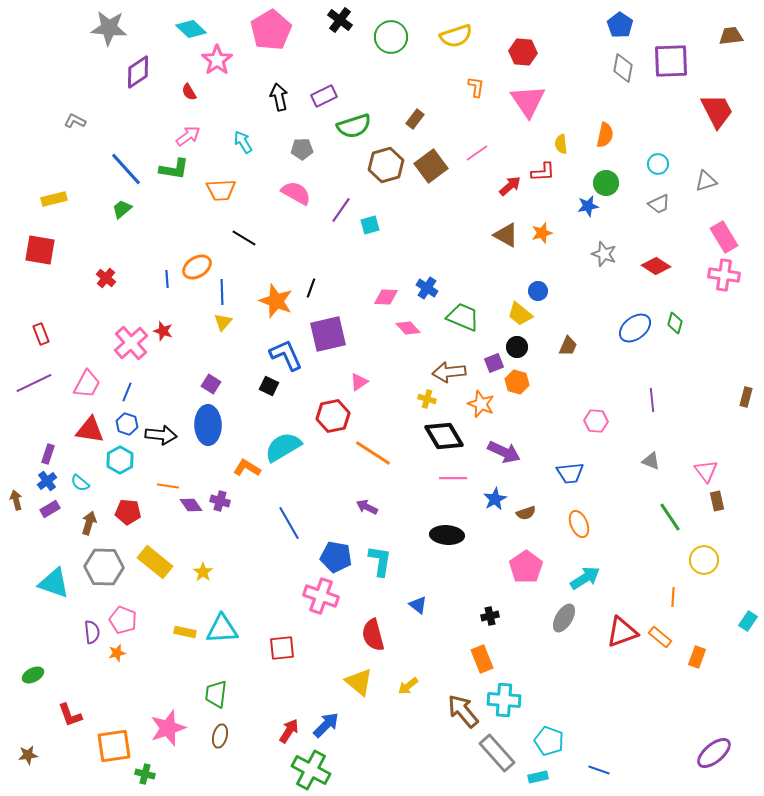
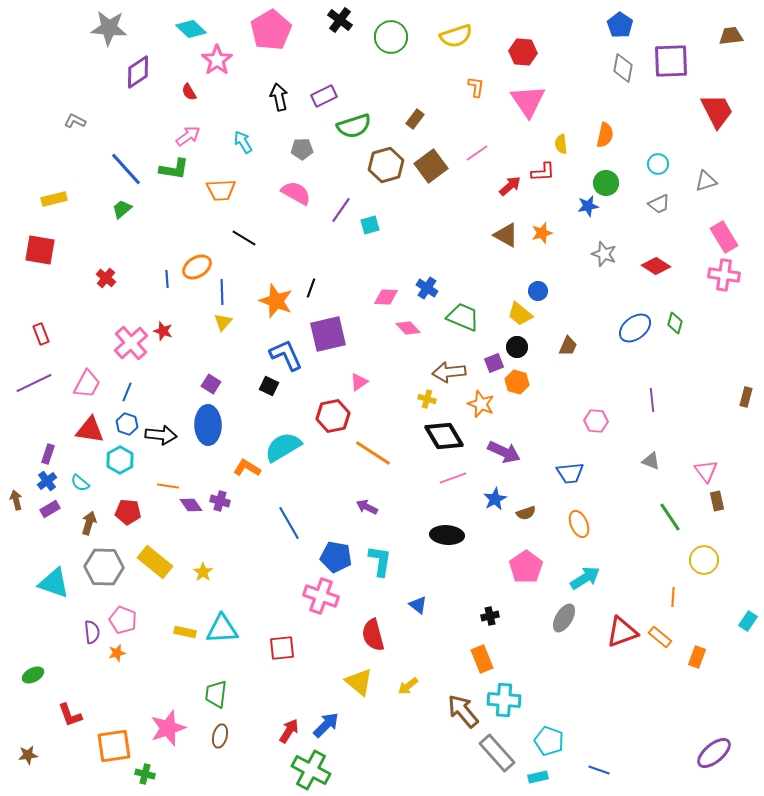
pink line at (453, 478): rotated 20 degrees counterclockwise
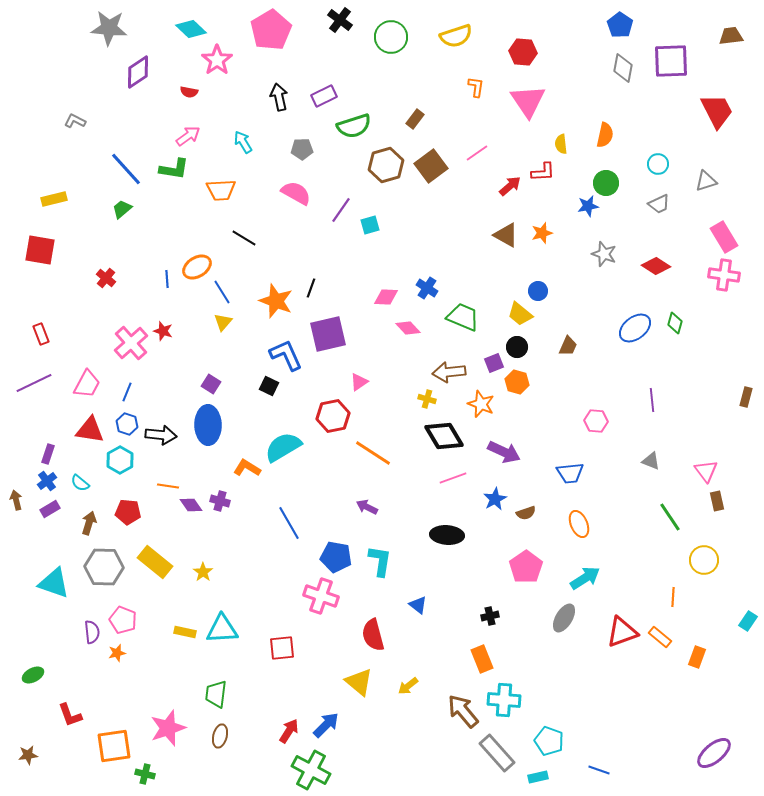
red semicircle at (189, 92): rotated 48 degrees counterclockwise
blue line at (222, 292): rotated 30 degrees counterclockwise
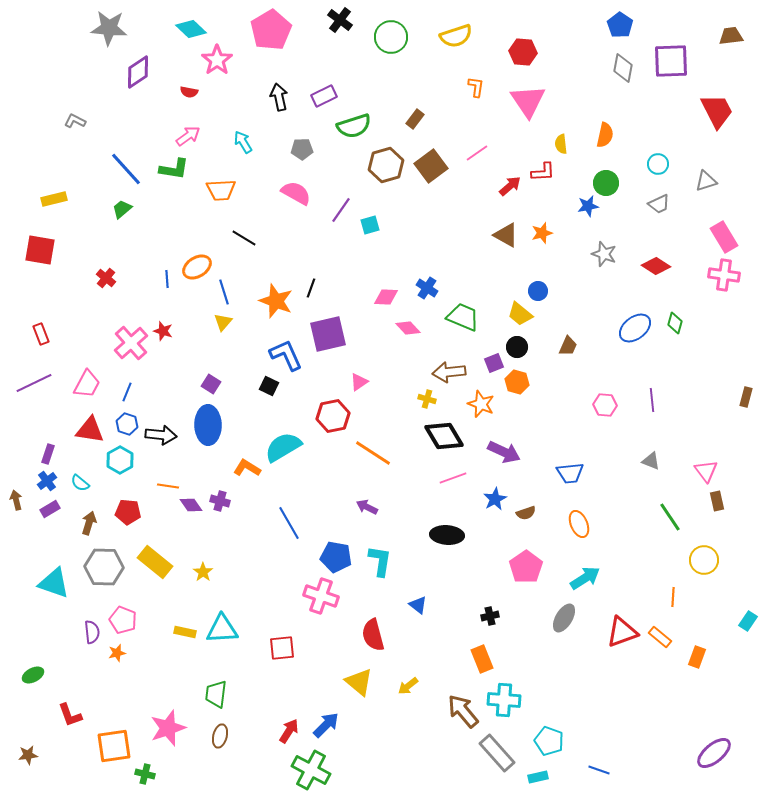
blue line at (222, 292): moved 2 px right; rotated 15 degrees clockwise
pink hexagon at (596, 421): moved 9 px right, 16 px up
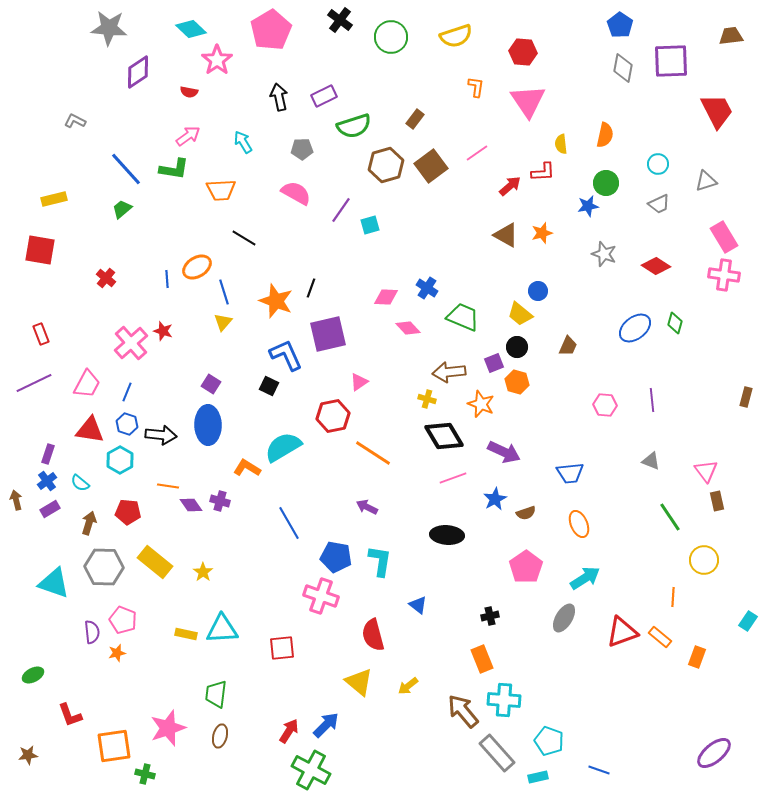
yellow rectangle at (185, 632): moved 1 px right, 2 px down
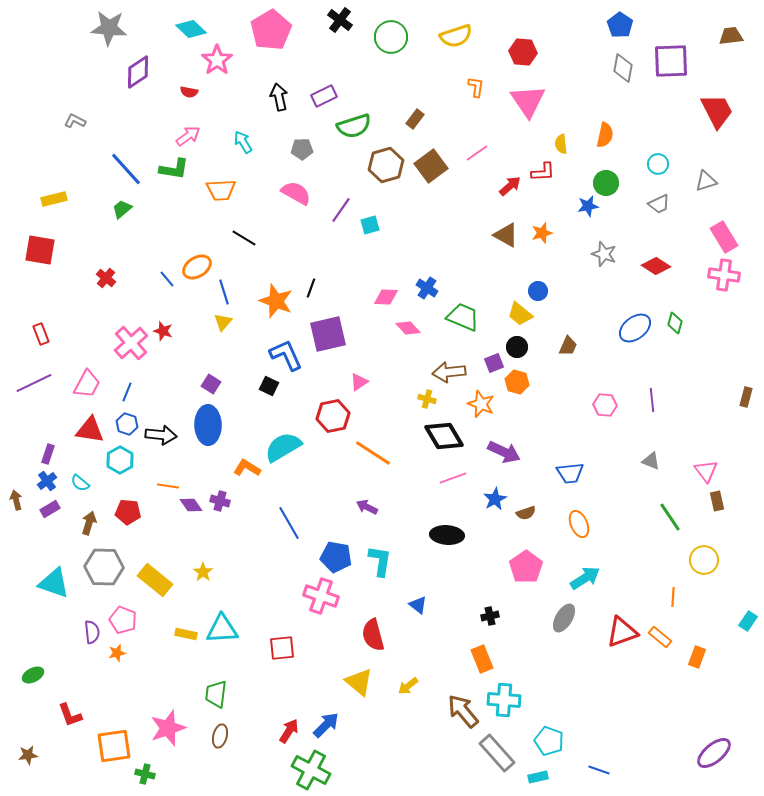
blue line at (167, 279): rotated 36 degrees counterclockwise
yellow rectangle at (155, 562): moved 18 px down
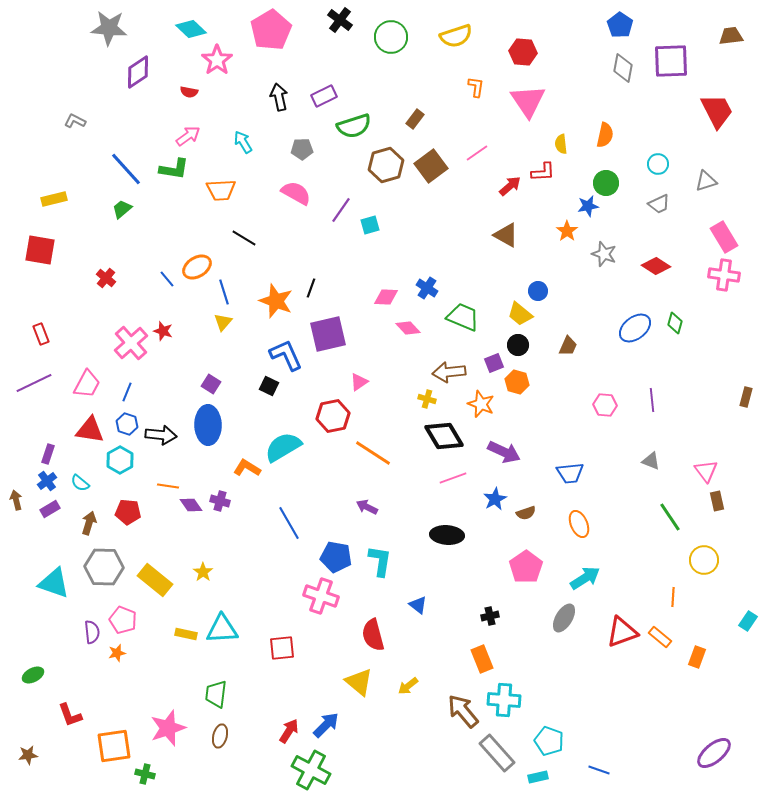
orange star at (542, 233): moved 25 px right, 2 px up; rotated 20 degrees counterclockwise
black circle at (517, 347): moved 1 px right, 2 px up
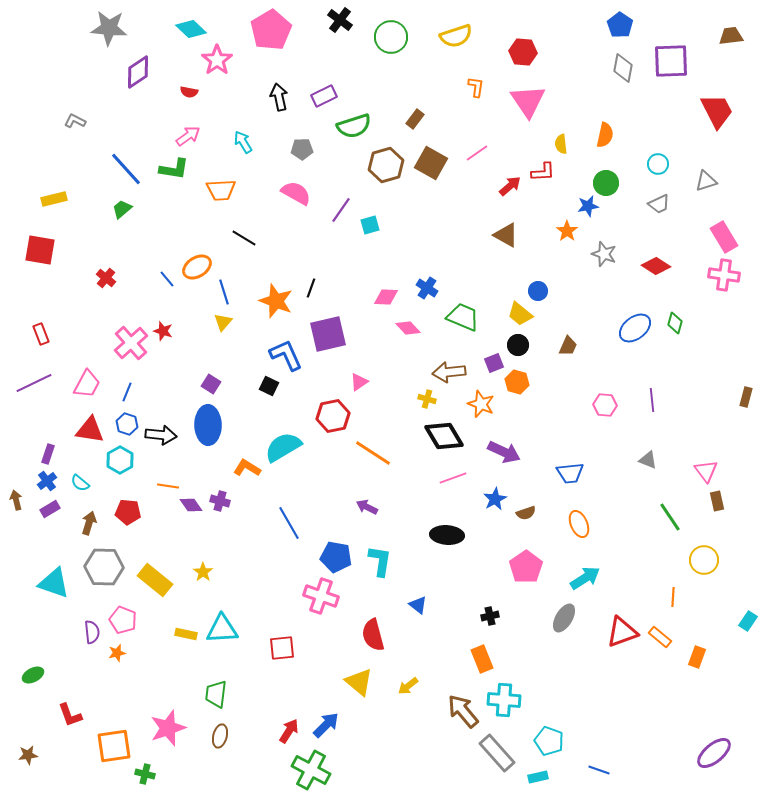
brown square at (431, 166): moved 3 px up; rotated 24 degrees counterclockwise
gray triangle at (651, 461): moved 3 px left, 1 px up
